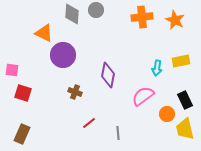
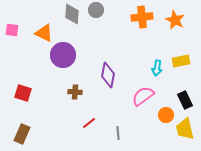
pink square: moved 40 px up
brown cross: rotated 16 degrees counterclockwise
orange circle: moved 1 px left, 1 px down
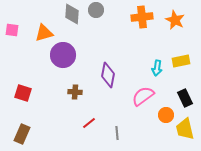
orange triangle: rotated 42 degrees counterclockwise
black rectangle: moved 2 px up
gray line: moved 1 px left
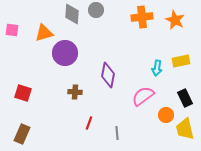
purple circle: moved 2 px right, 2 px up
red line: rotated 32 degrees counterclockwise
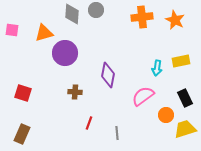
yellow trapezoid: rotated 85 degrees clockwise
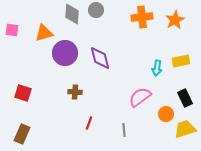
orange star: rotated 18 degrees clockwise
purple diamond: moved 8 px left, 17 px up; rotated 25 degrees counterclockwise
pink semicircle: moved 3 px left, 1 px down
orange circle: moved 1 px up
gray line: moved 7 px right, 3 px up
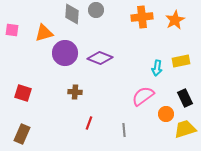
purple diamond: rotated 55 degrees counterclockwise
pink semicircle: moved 3 px right, 1 px up
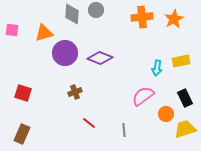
orange star: moved 1 px left, 1 px up
brown cross: rotated 24 degrees counterclockwise
red line: rotated 72 degrees counterclockwise
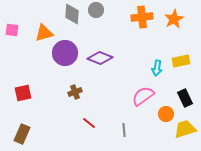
red square: rotated 30 degrees counterclockwise
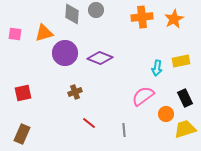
pink square: moved 3 px right, 4 px down
